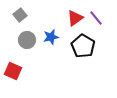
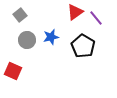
red triangle: moved 6 px up
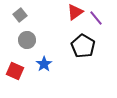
blue star: moved 7 px left, 27 px down; rotated 21 degrees counterclockwise
red square: moved 2 px right
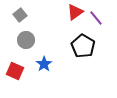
gray circle: moved 1 px left
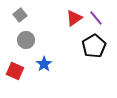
red triangle: moved 1 px left, 6 px down
black pentagon: moved 11 px right; rotated 10 degrees clockwise
